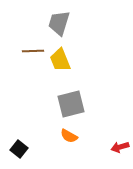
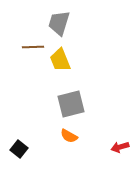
brown line: moved 4 px up
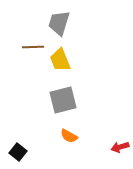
gray square: moved 8 px left, 4 px up
black square: moved 1 px left, 3 px down
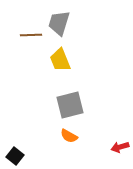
brown line: moved 2 px left, 12 px up
gray square: moved 7 px right, 5 px down
black square: moved 3 px left, 4 px down
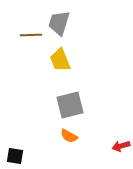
red arrow: moved 1 px right, 1 px up
black square: rotated 30 degrees counterclockwise
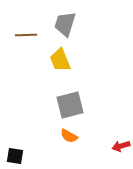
gray trapezoid: moved 6 px right, 1 px down
brown line: moved 5 px left
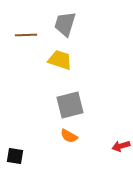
yellow trapezoid: rotated 130 degrees clockwise
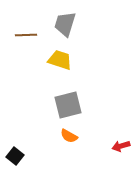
gray square: moved 2 px left
black square: rotated 30 degrees clockwise
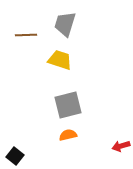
orange semicircle: moved 1 px left, 1 px up; rotated 138 degrees clockwise
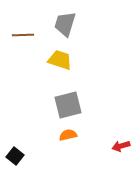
brown line: moved 3 px left
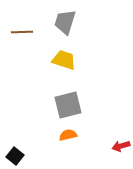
gray trapezoid: moved 2 px up
brown line: moved 1 px left, 3 px up
yellow trapezoid: moved 4 px right
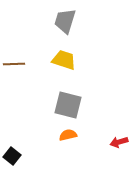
gray trapezoid: moved 1 px up
brown line: moved 8 px left, 32 px down
gray square: rotated 28 degrees clockwise
red arrow: moved 2 px left, 4 px up
black square: moved 3 px left
